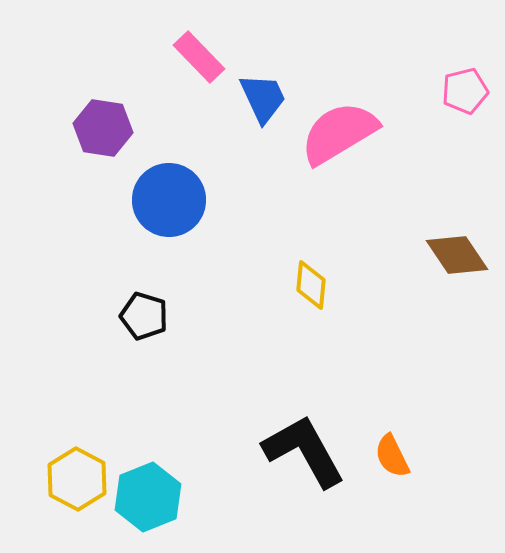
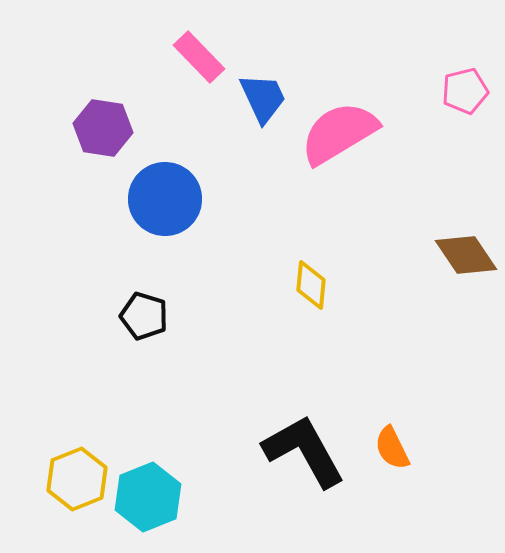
blue circle: moved 4 px left, 1 px up
brown diamond: moved 9 px right
orange semicircle: moved 8 px up
yellow hexagon: rotated 10 degrees clockwise
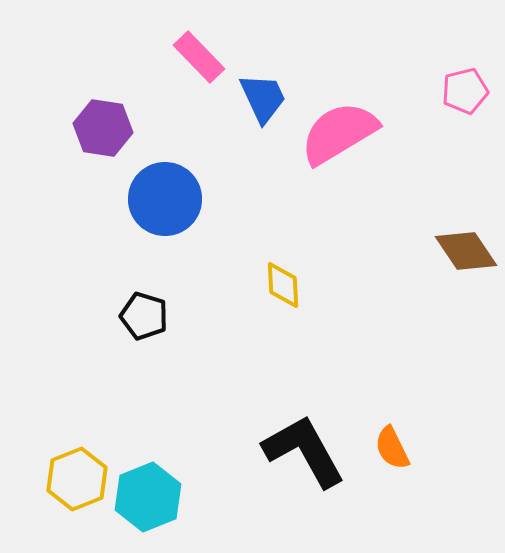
brown diamond: moved 4 px up
yellow diamond: moved 28 px left; rotated 9 degrees counterclockwise
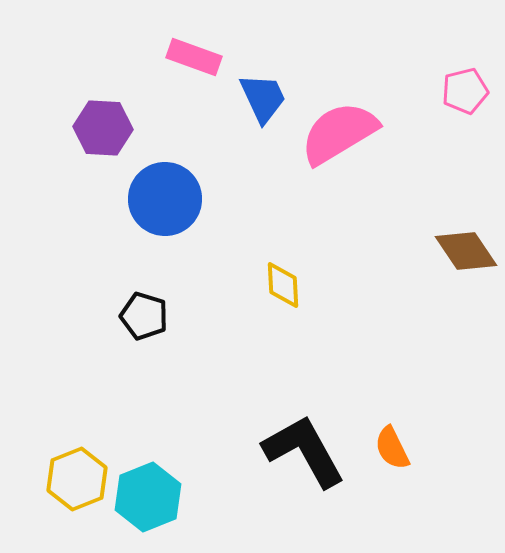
pink rectangle: moved 5 px left; rotated 26 degrees counterclockwise
purple hexagon: rotated 6 degrees counterclockwise
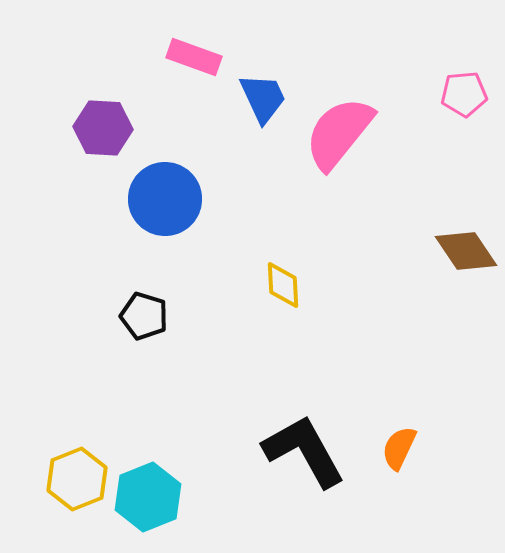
pink pentagon: moved 1 px left, 3 px down; rotated 9 degrees clockwise
pink semicircle: rotated 20 degrees counterclockwise
orange semicircle: moved 7 px right; rotated 51 degrees clockwise
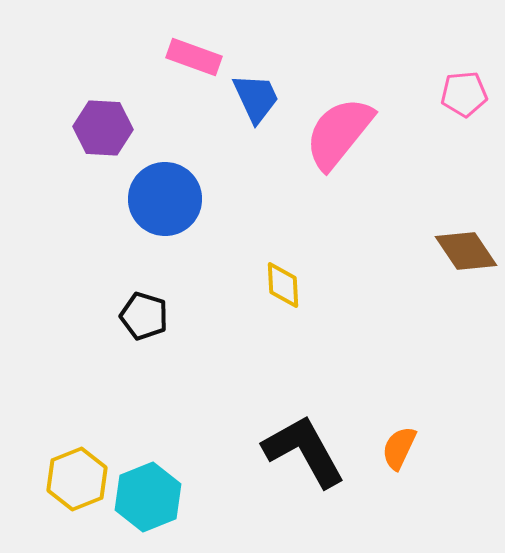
blue trapezoid: moved 7 px left
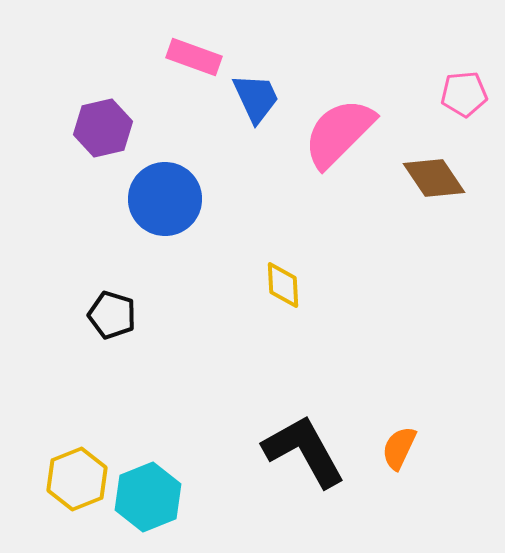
purple hexagon: rotated 16 degrees counterclockwise
pink semicircle: rotated 6 degrees clockwise
brown diamond: moved 32 px left, 73 px up
black pentagon: moved 32 px left, 1 px up
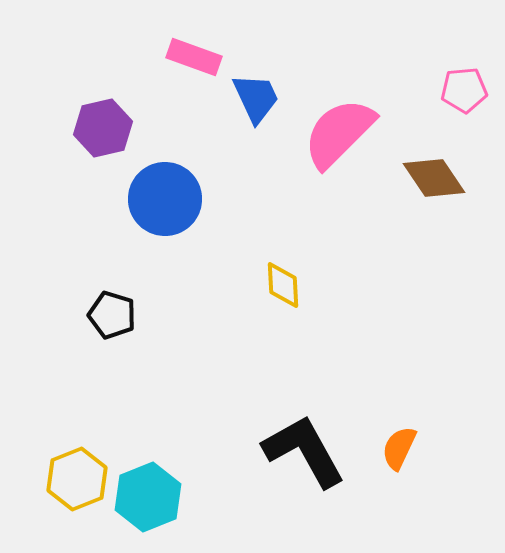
pink pentagon: moved 4 px up
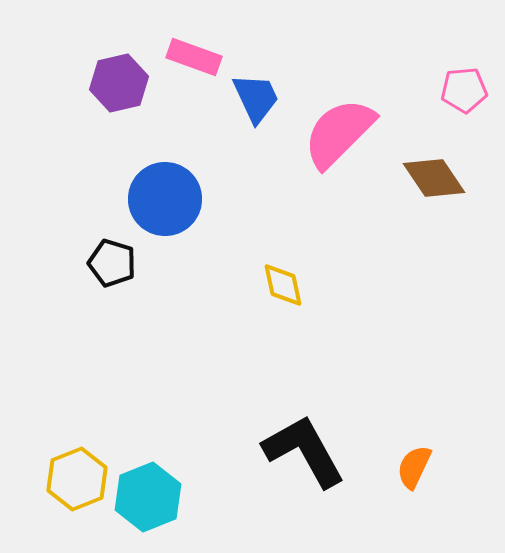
purple hexagon: moved 16 px right, 45 px up
yellow diamond: rotated 9 degrees counterclockwise
black pentagon: moved 52 px up
orange semicircle: moved 15 px right, 19 px down
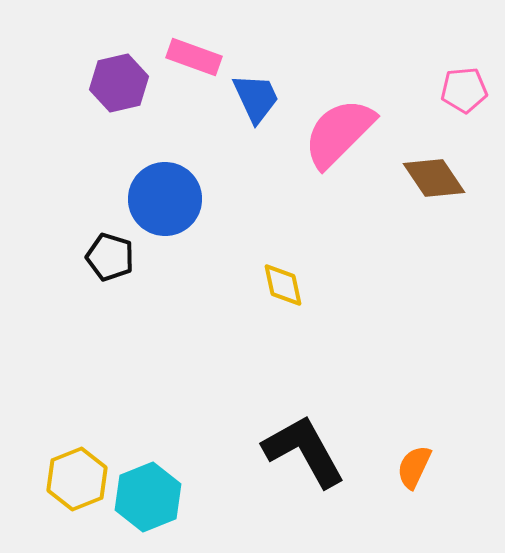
black pentagon: moved 2 px left, 6 px up
